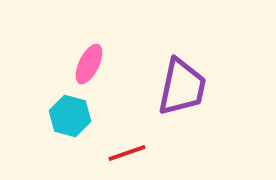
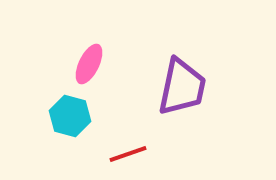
red line: moved 1 px right, 1 px down
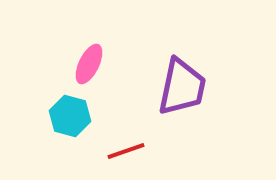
red line: moved 2 px left, 3 px up
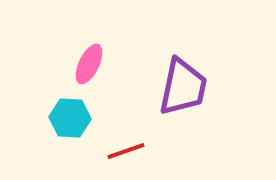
purple trapezoid: moved 1 px right
cyan hexagon: moved 2 px down; rotated 12 degrees counterclockwise
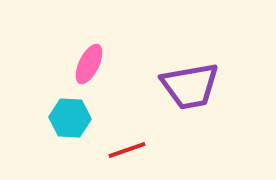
purple trapezoid: moved 7 px right, 1 px up; rotated 68 degrees clockwise
red line: moved 1 px right, 1 px up
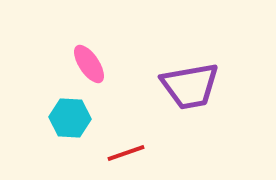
pink ellipse: rotated 60 degrees counterclockwise
red line: moved 1 px left, 3 px down
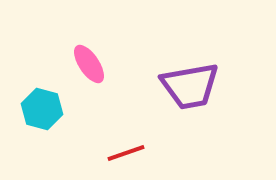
cyan hexagon: moved 28 px left, 9 px up; rotated 12 degrees clockwise
